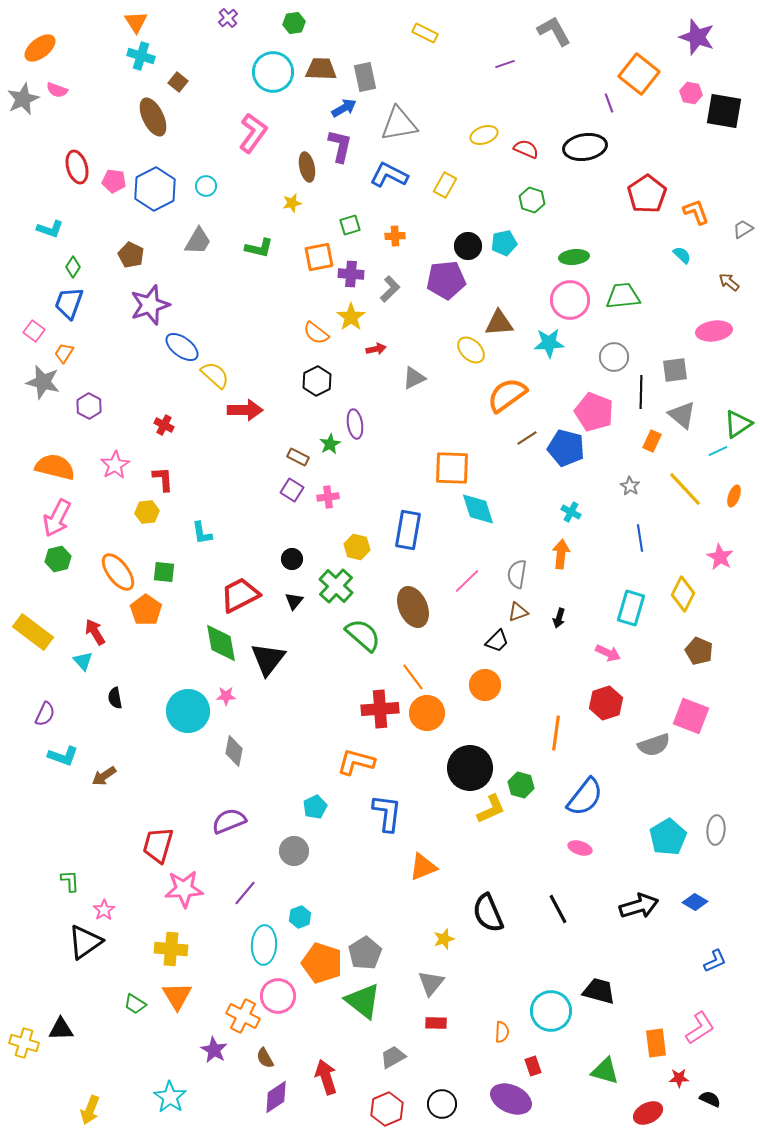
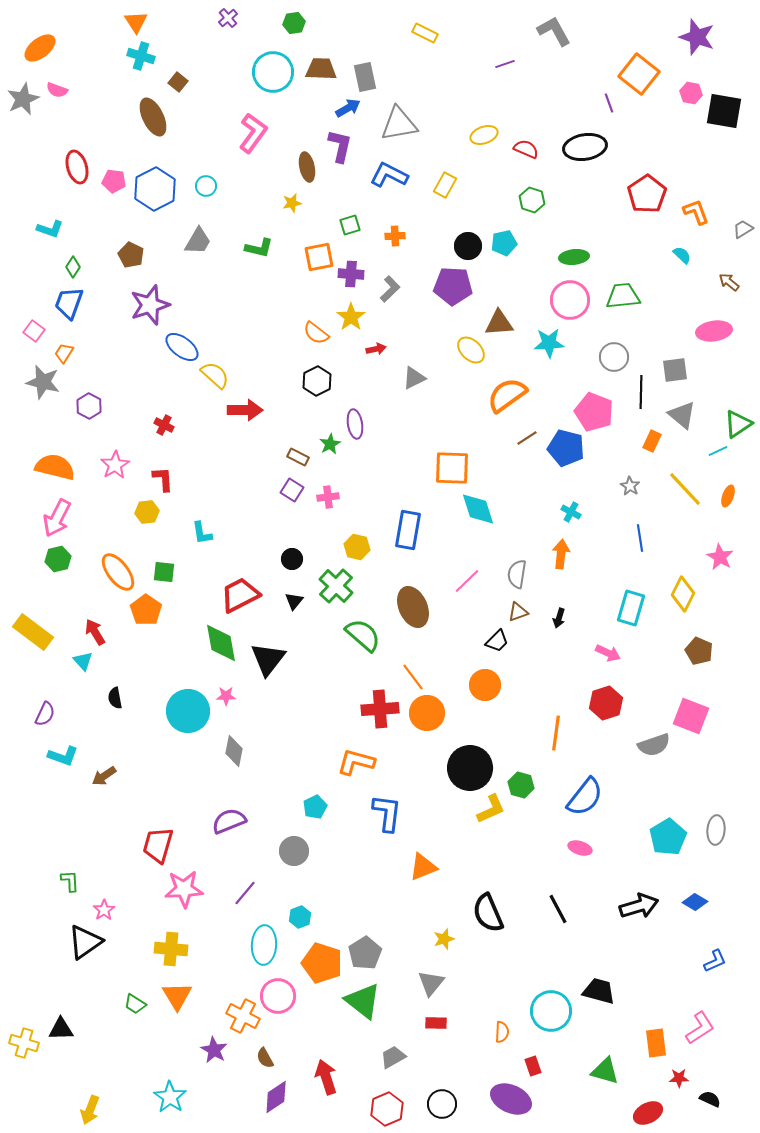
blue arrow at (344, 108): moved 4 px right
purple pentagon at (446, 280): moved 7 px right, 6 px down; rotated 9 degrees clockwise
orange ellipse at (734, 496): moved 6 px left
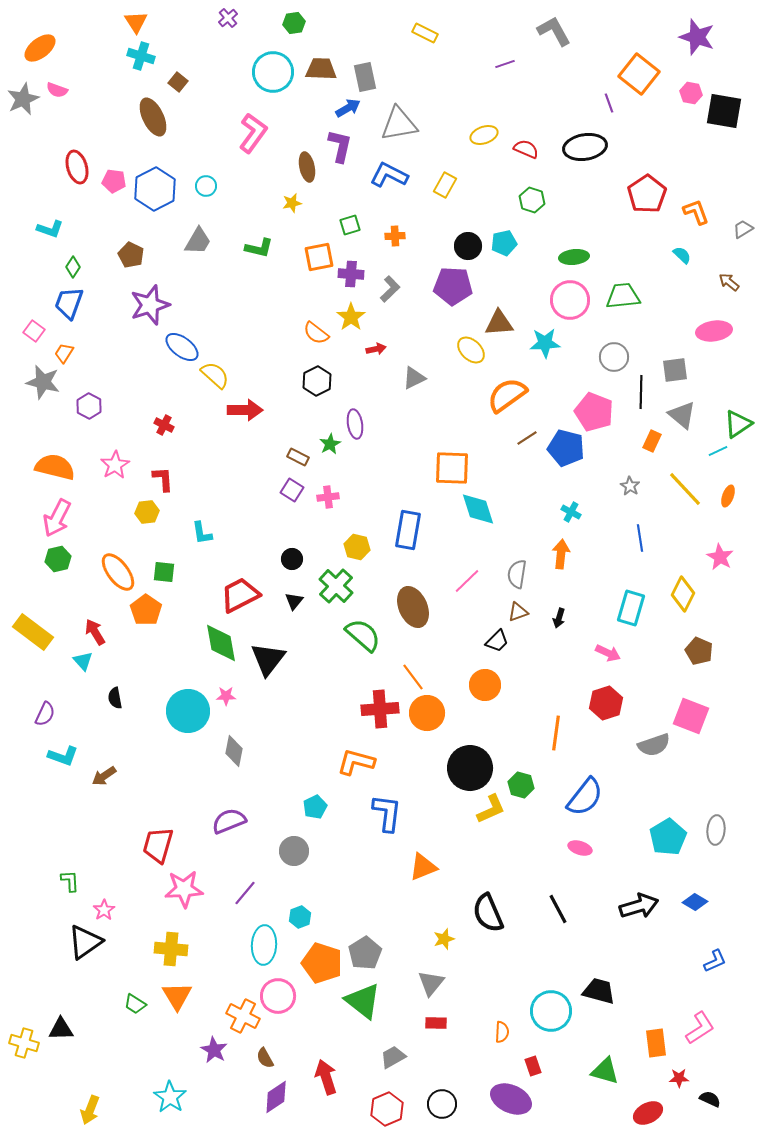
cyan star at (549, 343): moved 4 px left
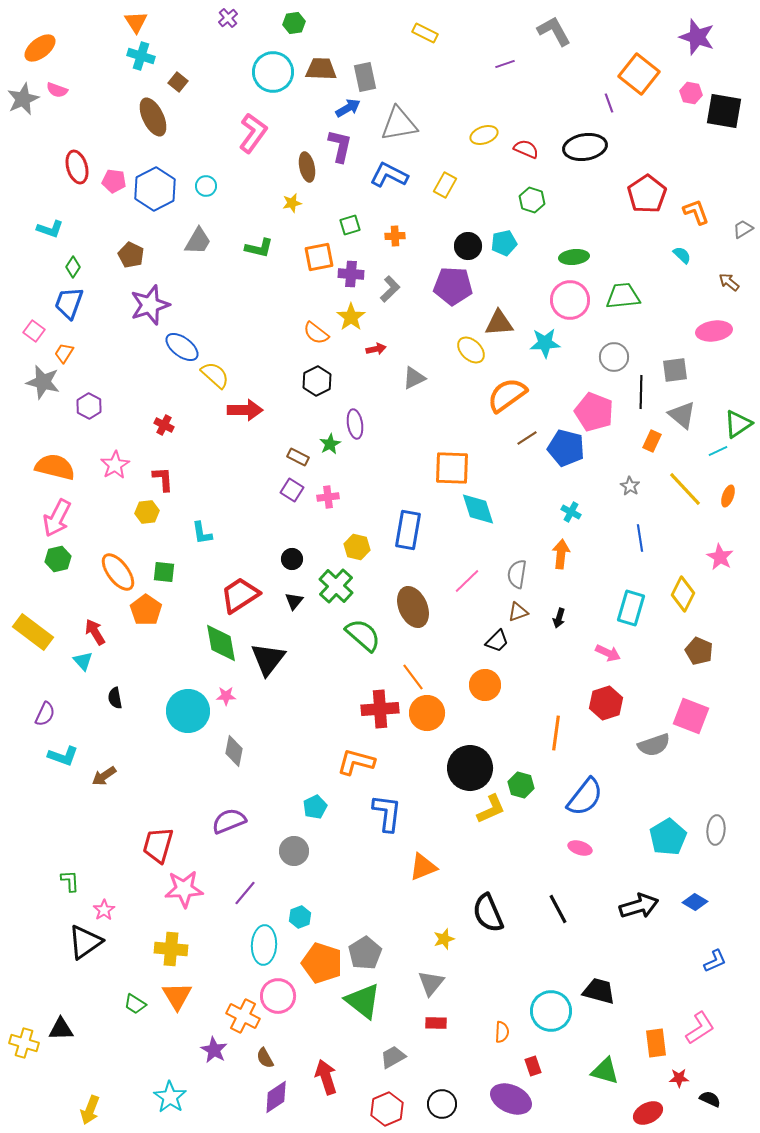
red trapezoid at (240, 595): rotated 6 degrees counterclockwise
